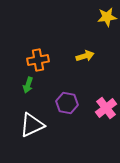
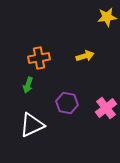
orange cross: moved 1 px right, 2 px up
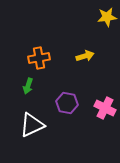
green arrow: moved 1 px down
pink cross: moved 1 px left; rotated 25 degrees counterclockwise
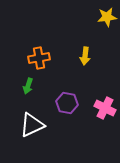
yellow arrow: rotated 114 degrees clockwise
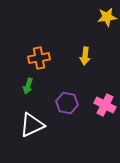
pink cross: moved 3 px up
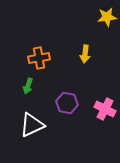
yellow arrow: moved 2 px up
pink cross: moved 4 px down
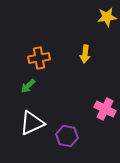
green arrow: rotated 28 degrees clockwise
purple hexagon: moved 33 px down
white triangle: moved 2 px up
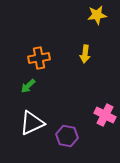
yellow star: moved 10 px left, 2 px up
pink cross: moved 6 px down
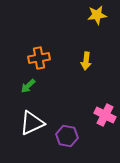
yellow arrow: moved 1 px right, 7 px down
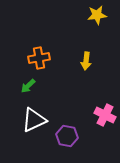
white triangle: moved 2 px right, 3 px up
